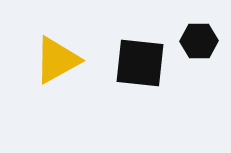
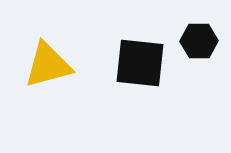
yellow triangle: moved 9 px left, 5 px down; rotated 14 degrees clockwise
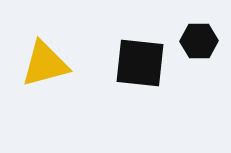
yellow triangle: moved 3 px left, 1 px up
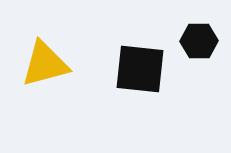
black square: moved 6 px down
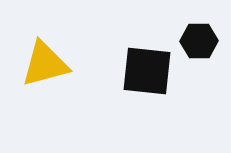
black square: moved 7 px right, 2 px down
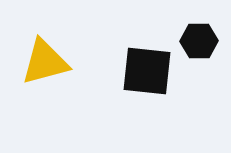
yellow triangle: moved 2 px up
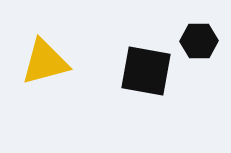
black square: moved 1 px left; rotated 4 degrees clockwise
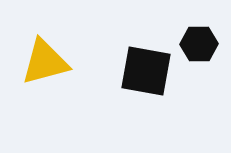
black hexagon: moved 3 px down
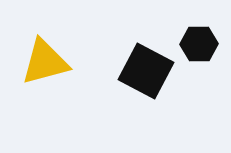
black square: rotated 18 degrees clockwise
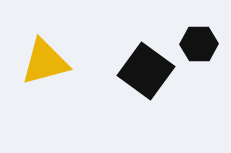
black square: rotated 8 degrees clockwise
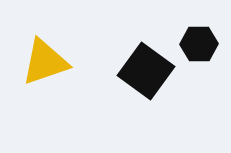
yellow triangle: rotated 4 degrees counterclockwise
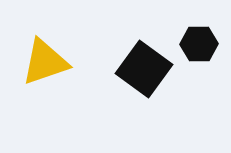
black square: moved 2 px left, 2 px up
